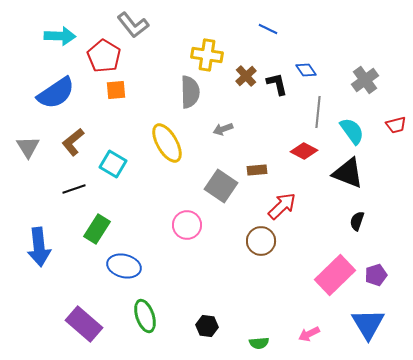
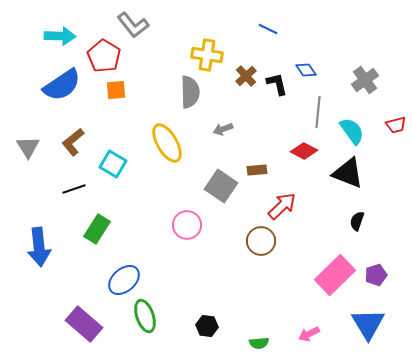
blue semicircle: moved 6 px right, 8 px up
blue ellipse: moved 14 px down; rotated 56 degrees counterclockwise
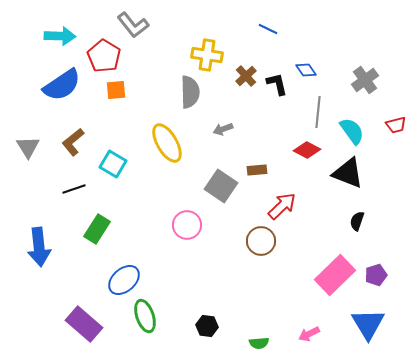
red diamond: moved 3 px right, 1 px up
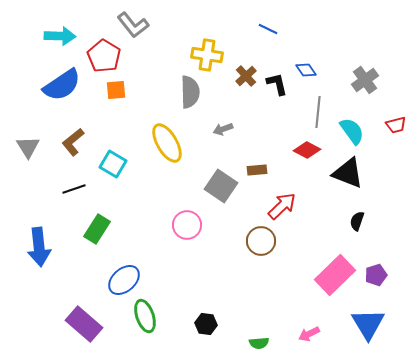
black hexagon: moved 1 px left, 2 px up
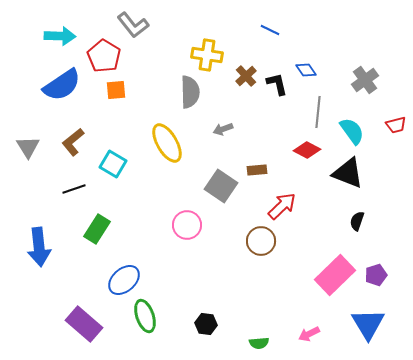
blue line: moved 2 px right, 1 px down
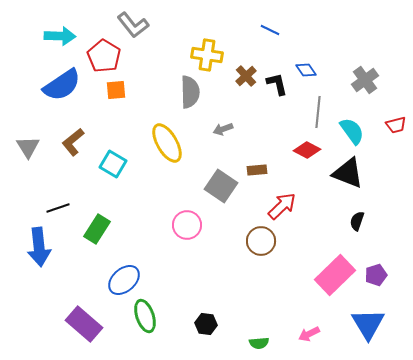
black line: moved 16 px left, 19 px down
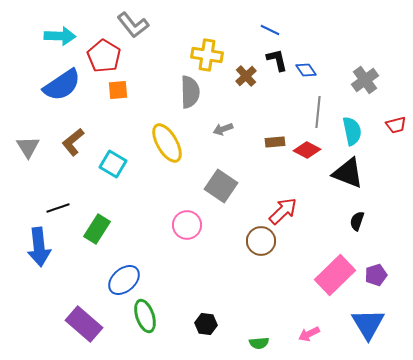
black L-shape: moved 24 px up
orange square: moved 2 px right
cyan semicircle: rotated 24 degrees clockwise
brown rectangle: moved 18 px right, 28 px up
red arrow: moved 1 px right, 5 px down
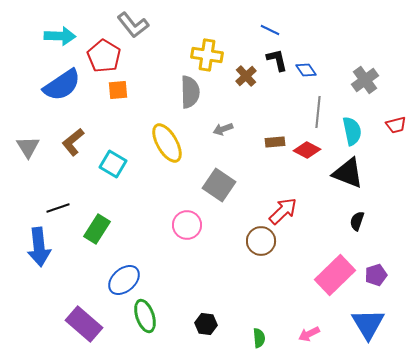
gray square: moved 2 px left, 1 px up
green semicircle: moved 5 px up; rotated 90 degrees counterclockwise
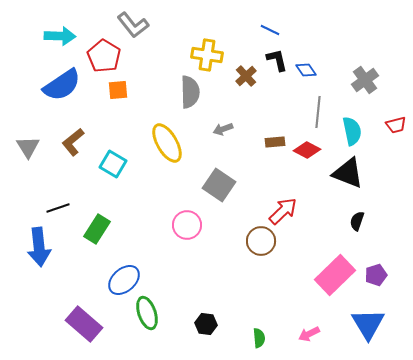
green ellipse: moved 2 px right, 3 px up
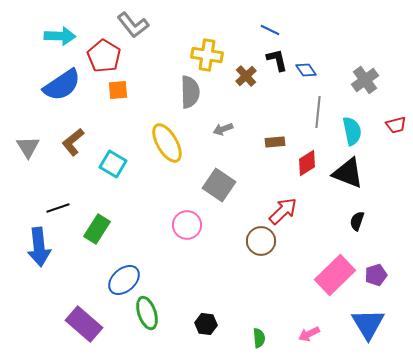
red diamond: moved 13 px down; rotated 60 degrees counterclockwise
